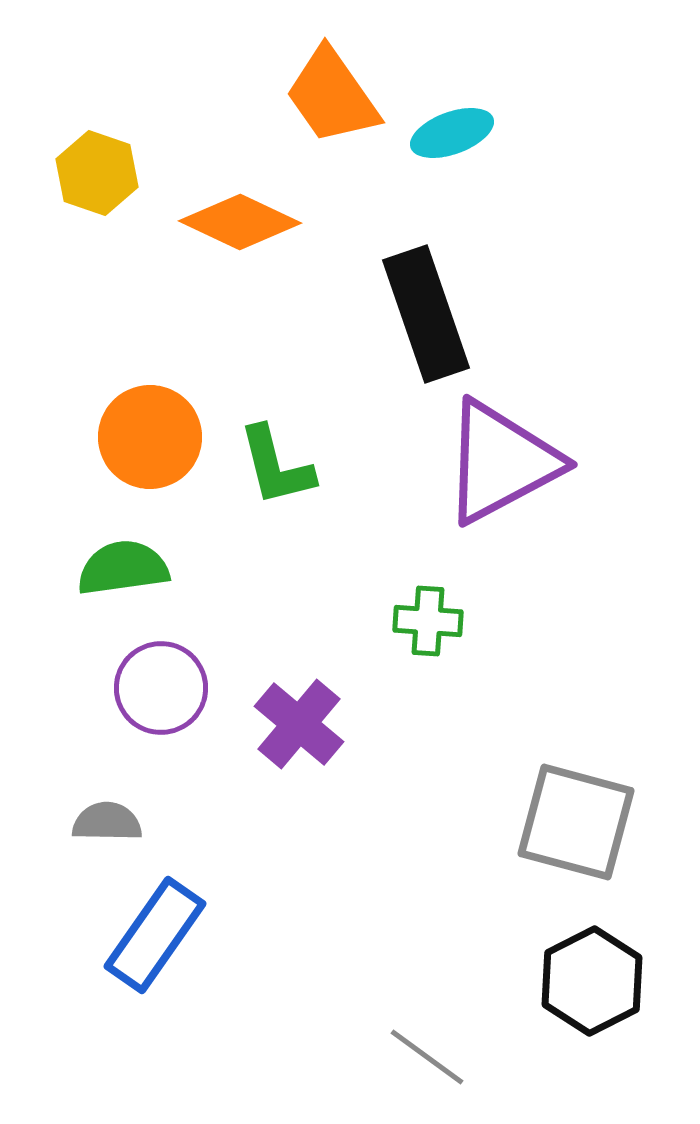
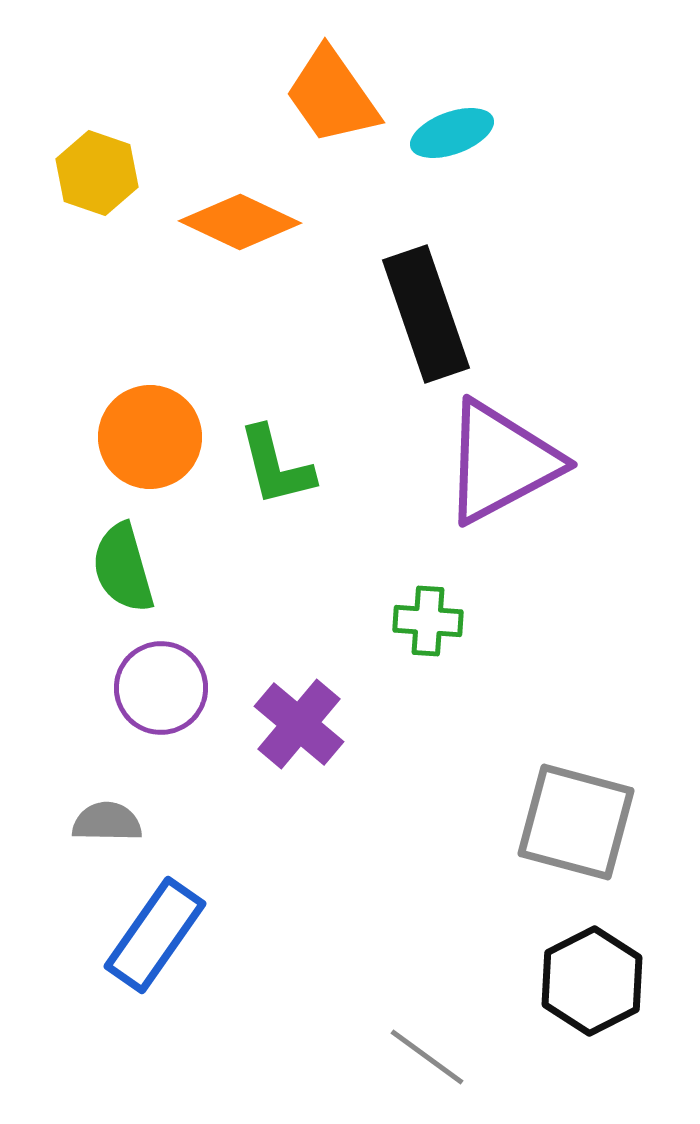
green semicircle: rotated 98 degrees counterclockwise
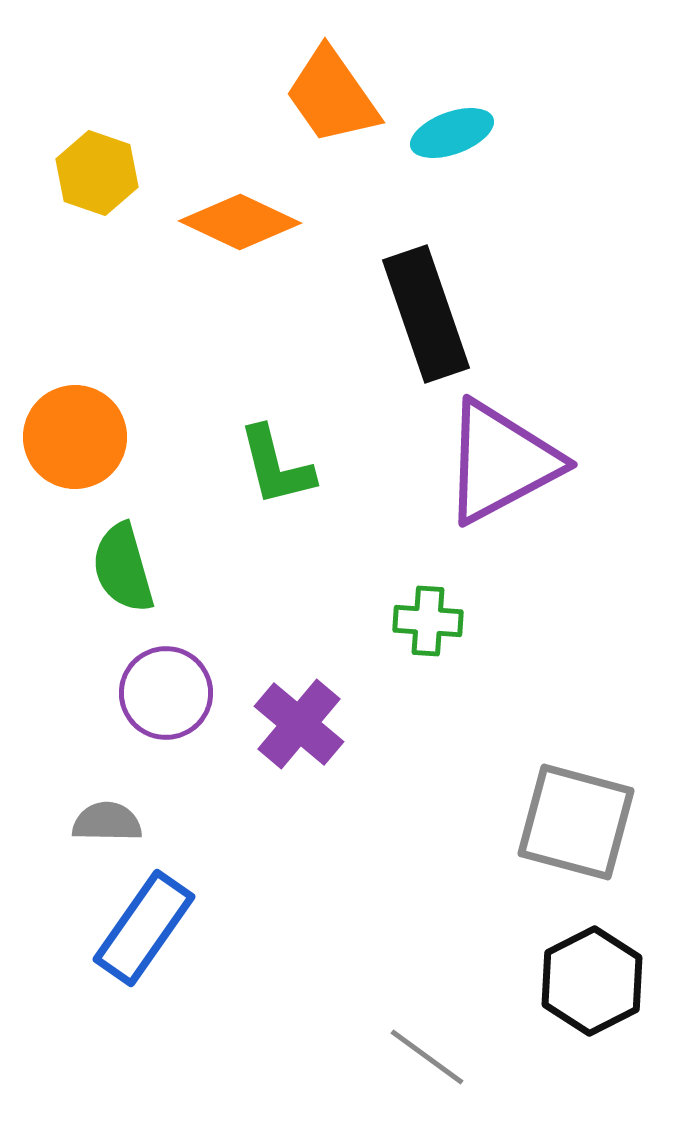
orange circle: moved 75 px left
purple circle: moved 5 px right, 5 px down
blue rectangle: moved 11 px left, 7 px up
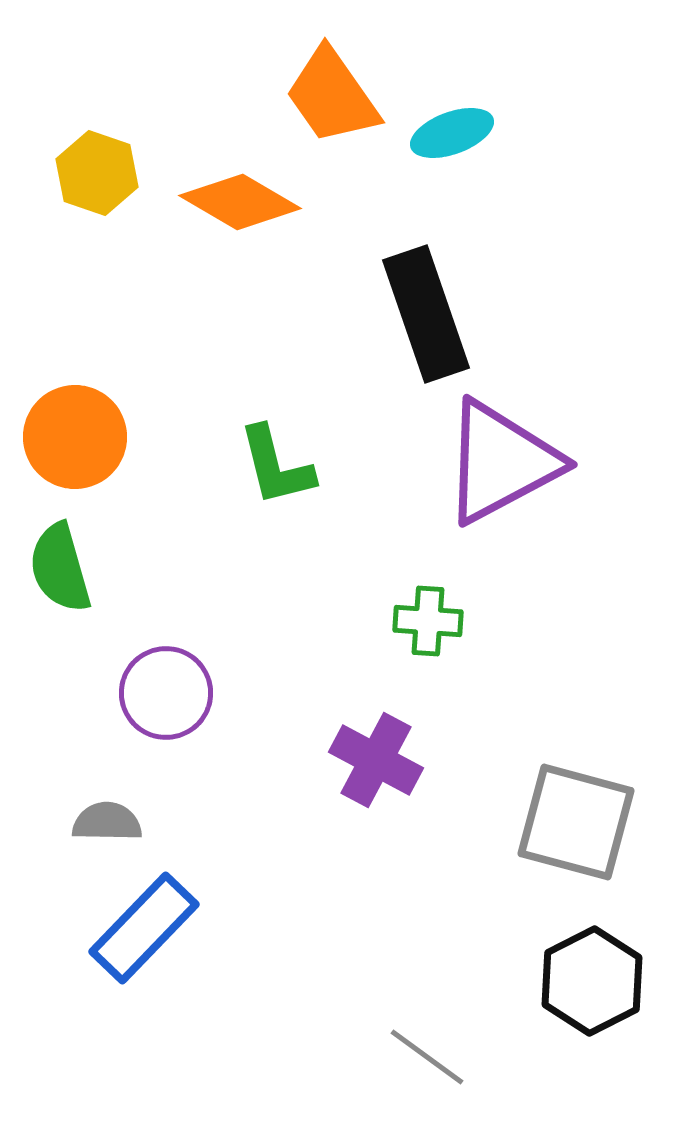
orange diamond: moved 20 px up; rotated 5 degrees clockwise
green semicircle: moved 63 px left
purple cross: moved 77 px right, 36 px down; rotated 12 degrees counterclockwise
blue rectangle: rotated 9 degrees clockwise
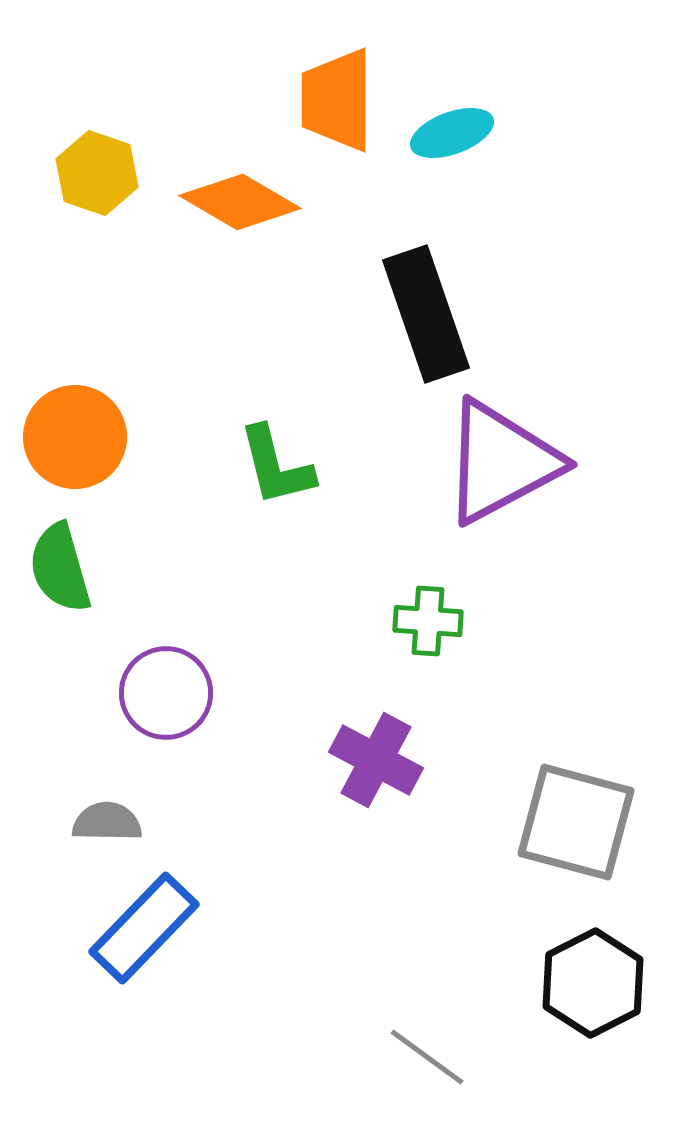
orange trapezoid: moved 5 px right, 4 px down; rotated 35 degrees clockwise
black hexagon: moved 1 px right, 2 px down
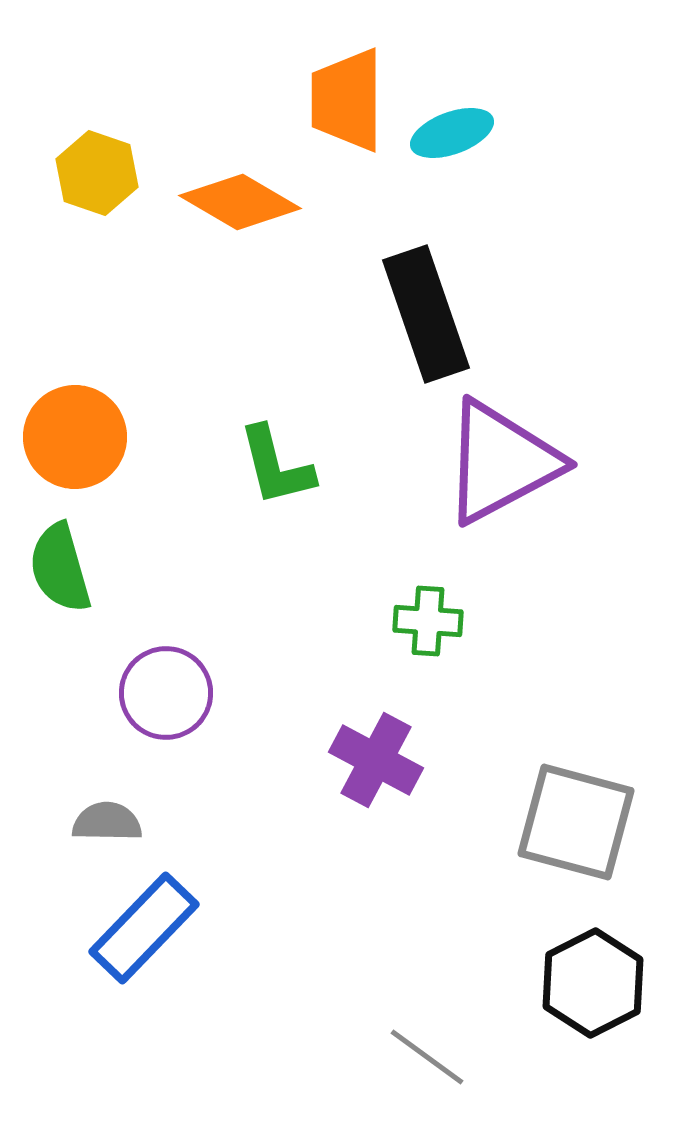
orange trapezoid: moved 10 px right
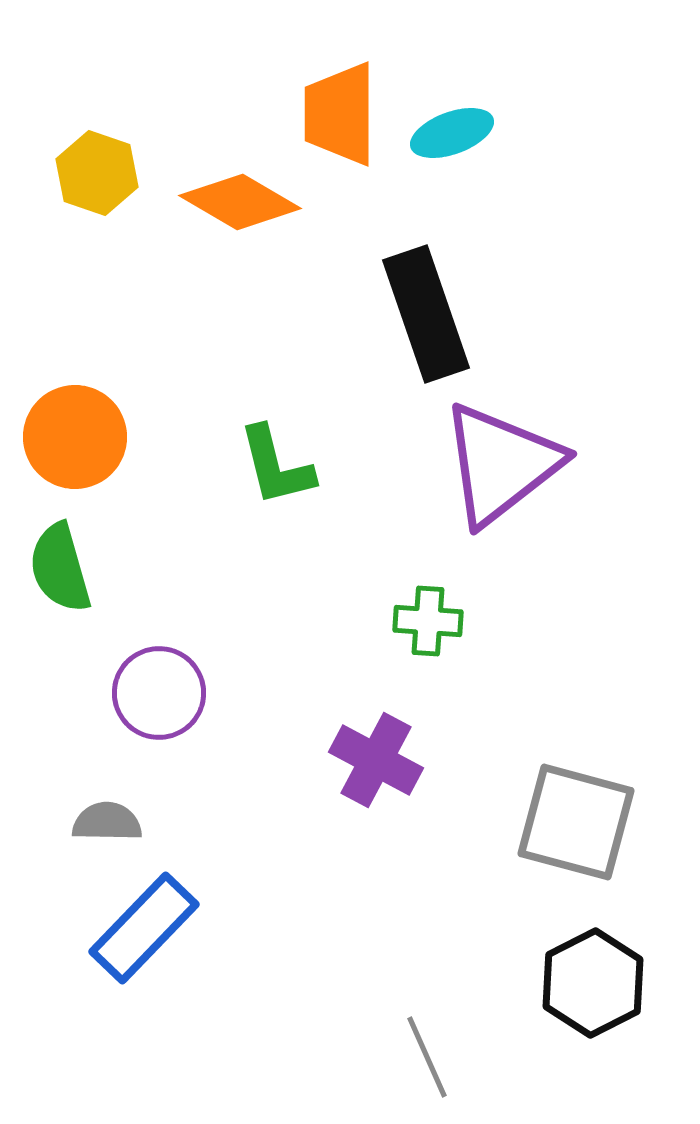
orange trapezoid: moved 7 px left, 14 px down
purple triangle: moved 2 px down; rotated 10 degrees counterclockwise
purple circle: moved 7 px left
gray line: rotated 30 degrees clockwise
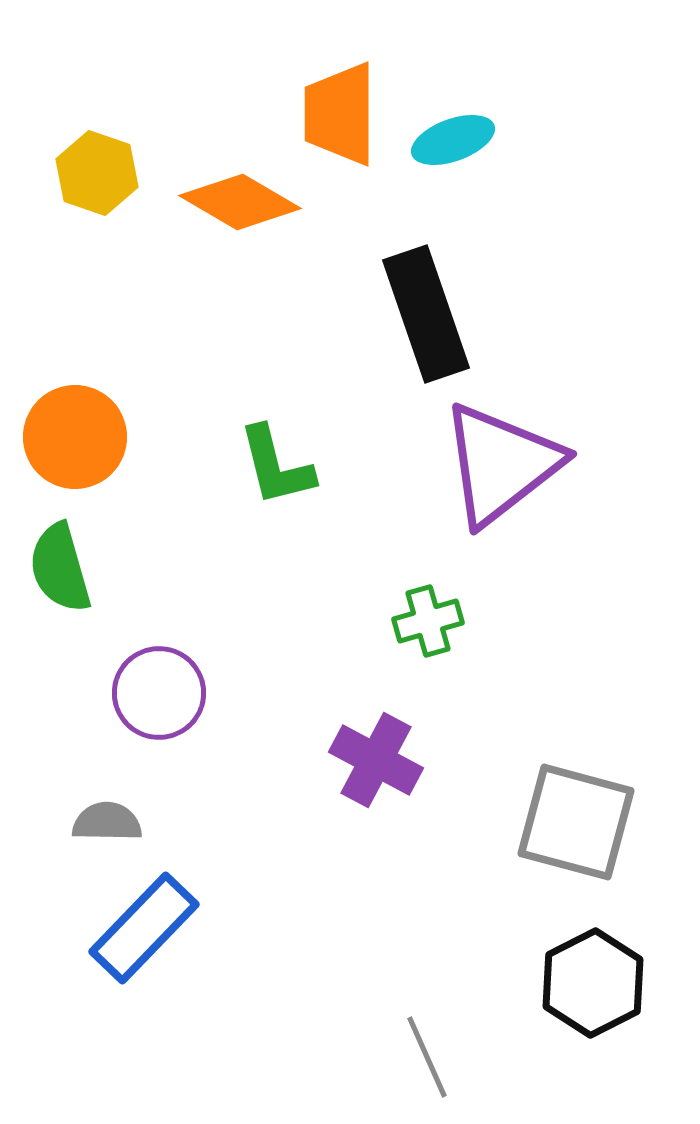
cyan ellipse: moved 1 px right, 7 px down
green cross: rotated 20 degrees counterclockwise
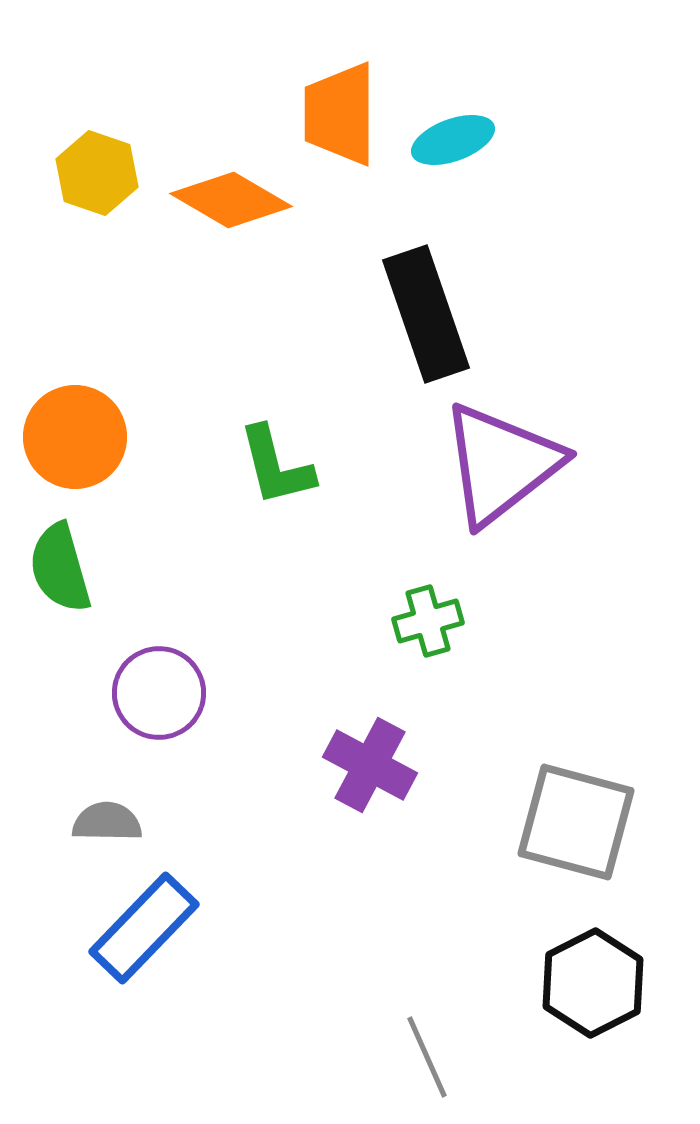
orange diamond: moved 9 px left, 2 px up
purple cross: moved 6 px left, 5 px down
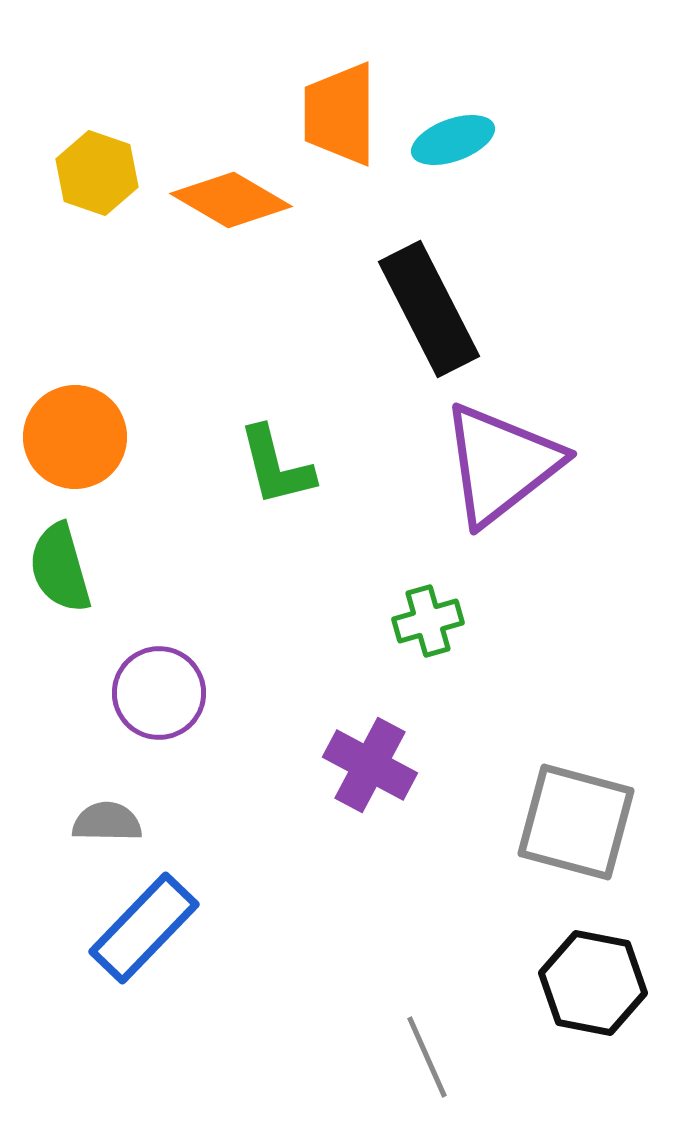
black rectangle: moved 3 px right, 5 px up; rotated 8 degrees counterclockwise
black hexagon: rotated 22 degrees counterclockwise
